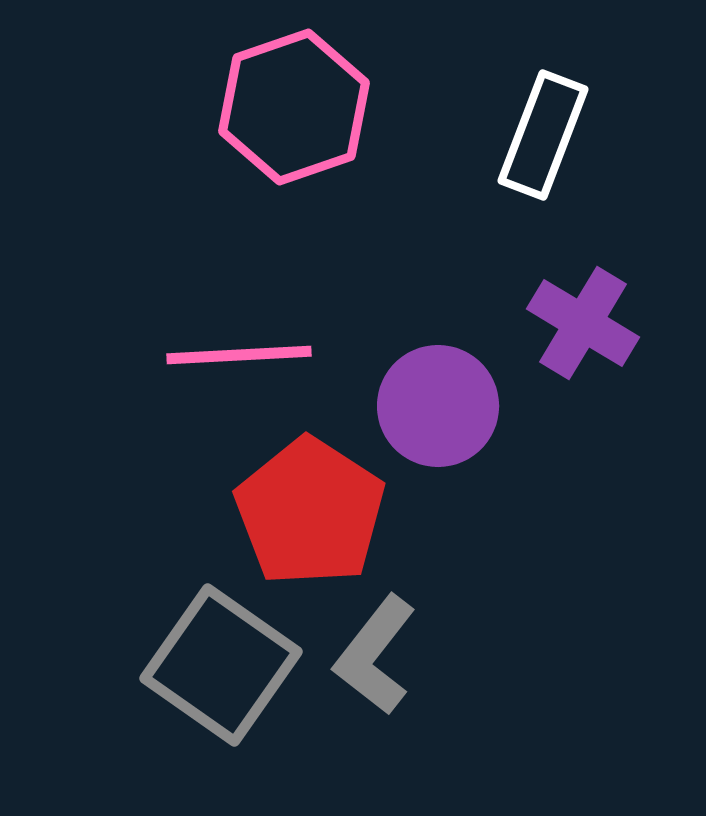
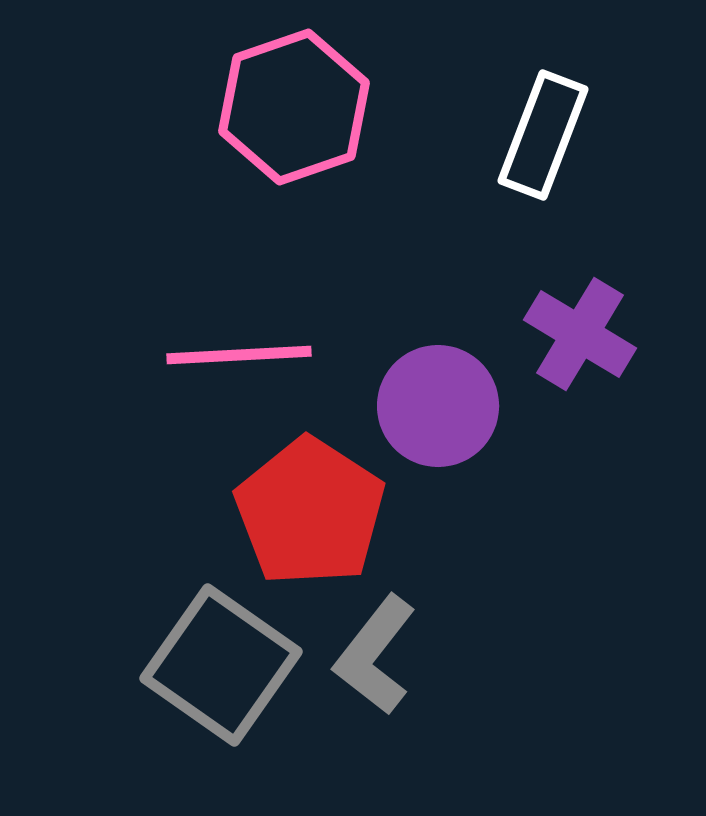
purple cross: moved 3 px left, 11 px down
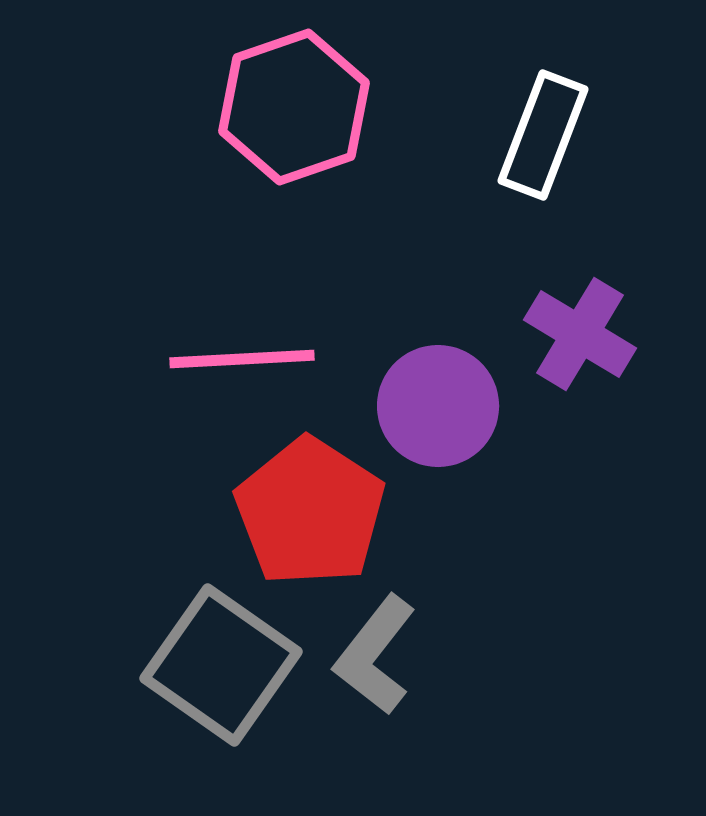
pink line: moved 3 px right, 4 px down
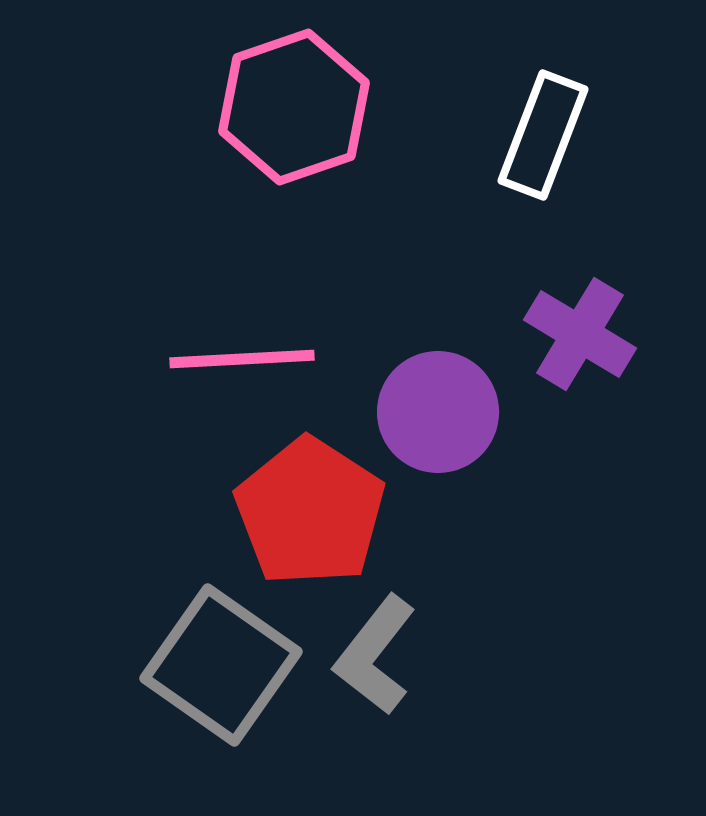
purple circle: moved 6 px down
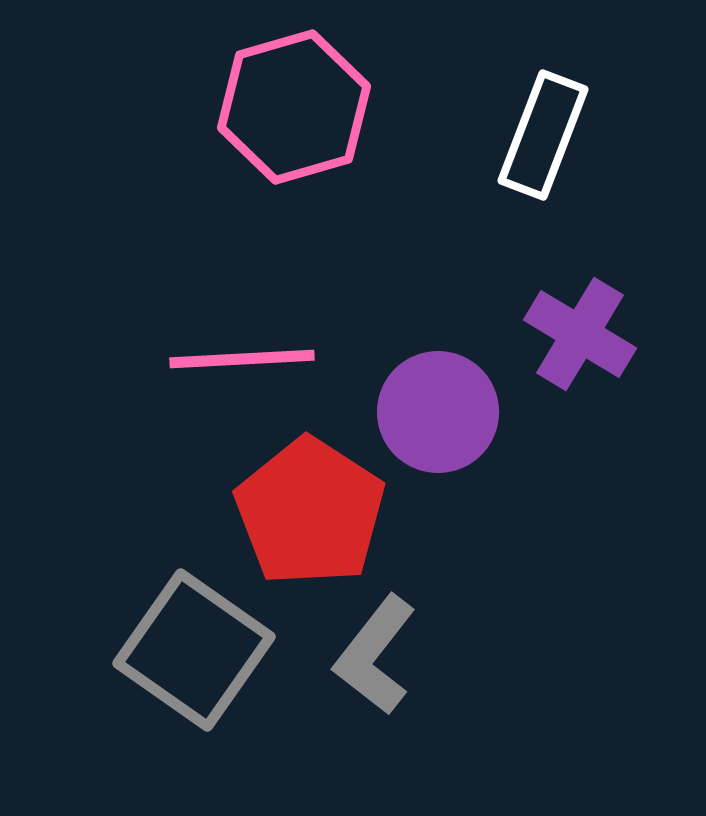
pink hexagon: rotated 3 degrees clockwise
gray square: moved 27 px left, 15 px up
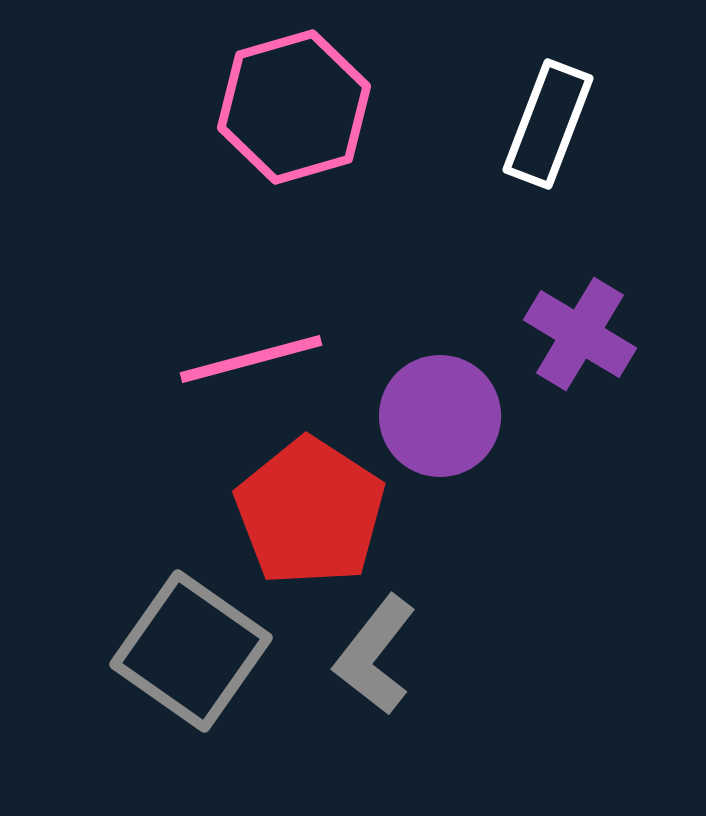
white rectangle: moved 5 px right, 11 px up
pink line: moved 9 px right; rotated 12 degrees counterclockwise
purple circle: moved 2 px right, 4 px down
gray square: moved 3 px left, 1 px down
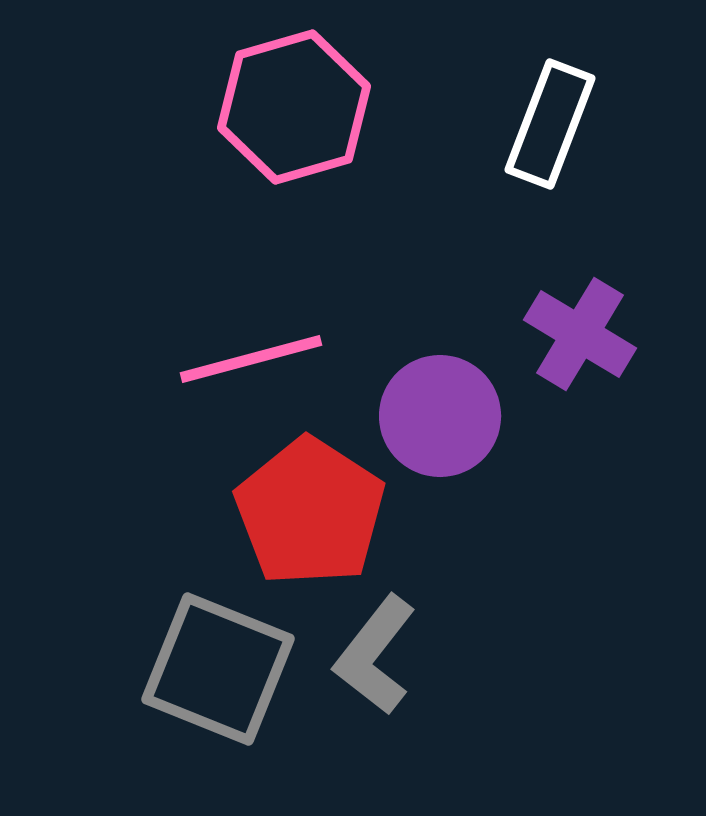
white rectangle: moved 2 px right
gray square: moved 27 px right, 18 px down; rotated 13 degrees counterclockwise
